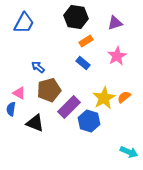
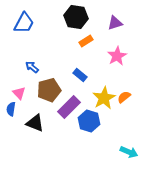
blue rectangle: moved 3 px left, 12 px down
blue arrow: moved 6 px left
pink triangle: rotated 16 degrees clockwise
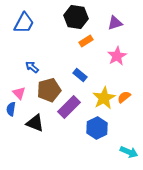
blue hexagon: moved 8 px right, 7 px down; rotated 15 degrees clockwise
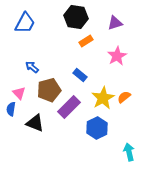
blue trapezoid: moved 1 px right
yellow star: moved 1 px left
cyan arrow: rotated 126 degrees counterclockwise
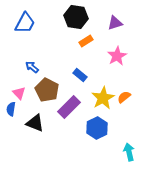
brown pentagon: moved 2 px left; rotated 30 degrees counterclockwise
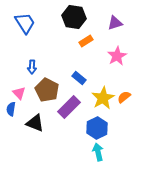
black hexagon: moved 2 px left
blue trapezoid: rotated 60 degrees counterclockwise
blue arrow: rotated 128 degrees counterclockwise
blue rectangle: moved 1 px left, 3 px down
cyan arrow: moved 31 px left
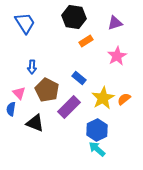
orange semicircle: moved 2 px down
blue hexagon: moved 2 px down
cyan arrow: moved 1 px left, 3 px up; rotated 36 degrees counterclockwise
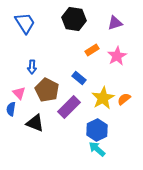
black hexagon: moved 2 px down
orange rectangle: moved 6 px right, 9 px down
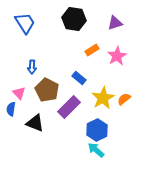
cyan arrow: moved 1 px left, 1 px down
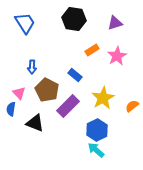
blue rectangle: moved 4 px left, 3 px up
orange semicircle: moved 8 px right, 7 px down
purple rectangle: moved 1 px left, 1 px up
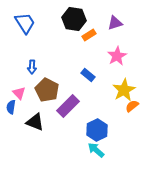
orange rectangle: moved 3 px left, 15 px up
blue rectangle: moved 13 px right
yellow star: moved 21 px right, 8 px up
blue semicircle: moved 2 px up
black triangle: moved 1 px up
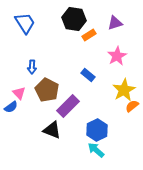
blue semicircle: rotated 136 degrees counterclockwise
black triangle: moved 17 px right, 8 px down
